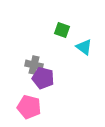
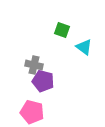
purple pentagon: moved 3 px down
pink pentagon: moved 3 px right, 5 px down
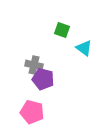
cyan triangle: moved 1 px down
purple pentagon: moved 2 px up
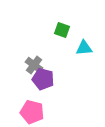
cyan triangle: rotated 42 degrees counterclockwise
gray cross: rotated 24 degrees clockwise
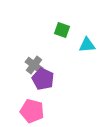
cyan triangle: moved 3 px right, 3 px up
purple pentagon: rotated 10 degrees clockwise
pink pentagon: moved 1 px up
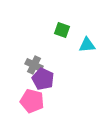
gray cross: rotated 12 degrees counterclockwise
pink pentagon: moved 10 px up
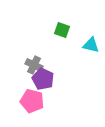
cyan triangle: moved 4 px right; rotated 18 degrees clockwise
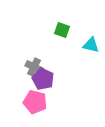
gray cross: moved 2 px down
pink pentagon: moved 3 px right, 1 px down
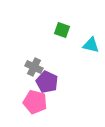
purple pentagon: moved 4 px right, 3 px down
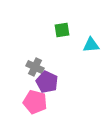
green square: rotated 28 degrees counterclockwise
cyan triangle: rotated 18 degrees counterclockwise
gray cross: moved 1 px right
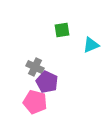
cyan triangle: rotated 18 degrees counterclockwise
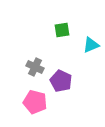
purple pentagon: moved 14 px right, 1 px up
